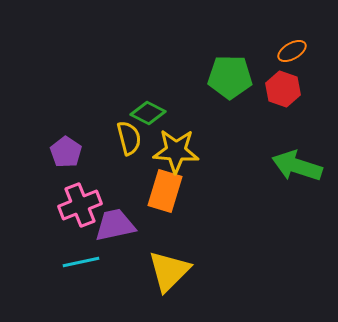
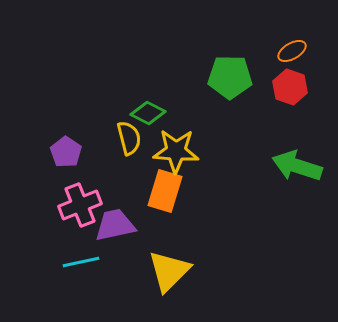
red hexagon: moved 7 px right, 2 px up
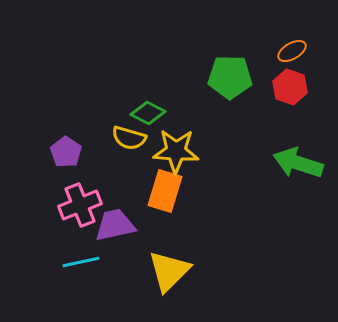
yellow semicircle: rotated 120 degrees clockwise
green arrow: moved 1 px right, 3 px up
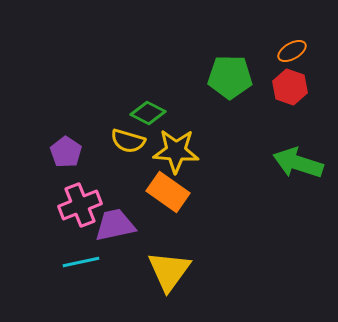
yellow semicircle: moved 1 px left, 3 px down
orange rectangle: moved 3 px right, 1 px down; rotated 72 degrees counterclockwise
yellow triangle: rotated 9 degrees counterclockwise
